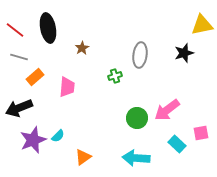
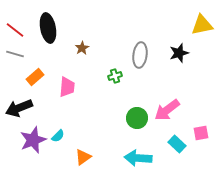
black star: moved 5 px left
gray line: moved 4 px left, 3 px up
cyan arrow: moved 2 px right
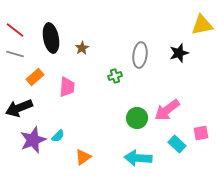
black ellipse: moved 3 px right, 10 px down
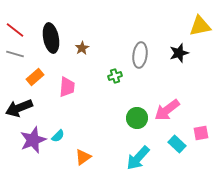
yellow triangle: moved 2 px left, 1 px down
cyan arrow: rotated 52 degrees counterclockwise
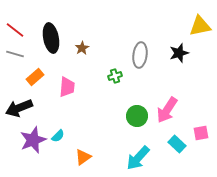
pink arrow: rotated 20 degrees counterclockwise
green circle: moved 2 px up
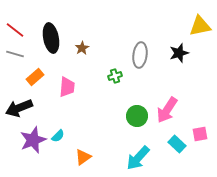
pink square: moved 1 px left, 1 px down
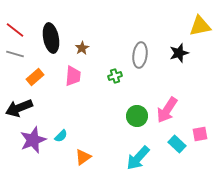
pink trapezoid: moved 6 px right, 11 px up
cyan semicircle: moved 3 px right
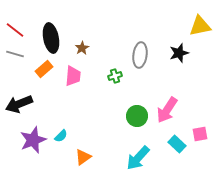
orange rectangle: moved 9 px right, 8 px up
black arrow: moved 4 px up
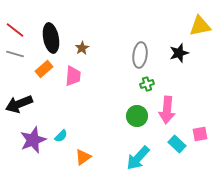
green cross: moved 32 px right, 8 px down
pink arrow: rotated 28 degrees counterclockwise
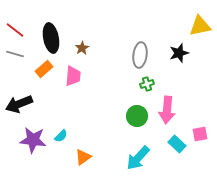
purple star: rotated 28 degrees clockwise
